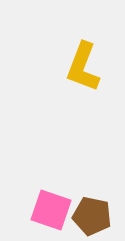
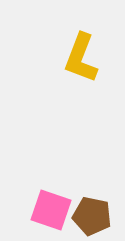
yellow L-shape: moved 2 px left, 9 px up
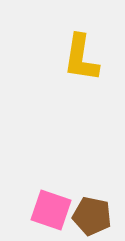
yellow L-shape: rotated 12 degrees counterclockwise
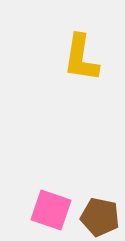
brown pentagon: moved 8 px right, 1 px down
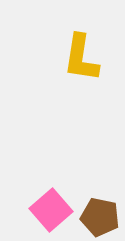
pink square: rotated 30 degrees clockwise
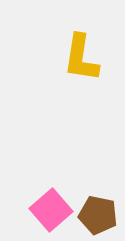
brown pentagon: moved 2 px left, 2 px up
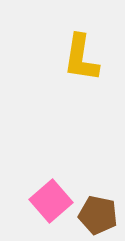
pink square: moved 9 px up
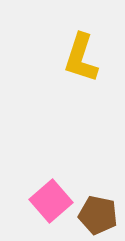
yellow L-shape: rotated 9 degrees clockwise
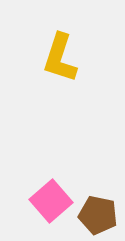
yellow L-shape: moved 21 px left
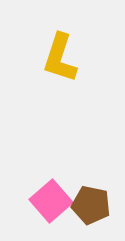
brown pentagon: moved 7 px left, 10 px up
